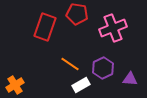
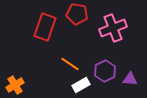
purple hexagon: moved 2 px right, 3 px down
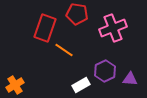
red rectangle: moved 1 px down
orange line: moved 6 px left, 14 px up
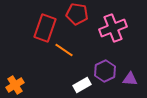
white rectangle: moved 1 px right
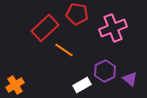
red rectangle: rotated 28 degrees clockwise
purple triangle: rotated 35 degrees clockwise
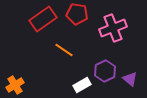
red rectangle: moved 2 px left, 9 px up; rotated 8 degrees clockwise
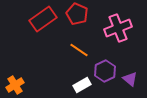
red pentagon: rotated 15 degrees clockwise
pink cross: moved 5 px right
orange line: moved 15 px right
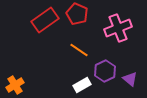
red rectangle: moved 2 px right, 1 px down
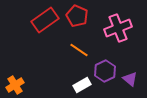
red pentagon: moved 2 px down
